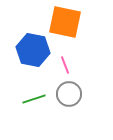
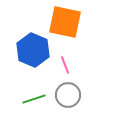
blue hexagon: rotated 12 degrees clockwise
gray circle: moved 1 px left, 1 px down
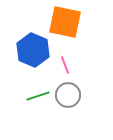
green line: moved 4 px right, 3 px up
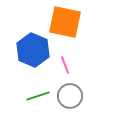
gray circle: moved 2 px right, 1 px down
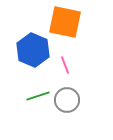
gray circle: moved 3 px left, 4 px down
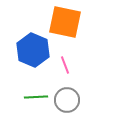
green line: moved 2 px left, 1 px down; rotated 15 degrees clockwise
